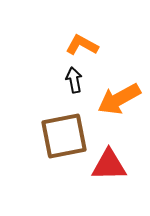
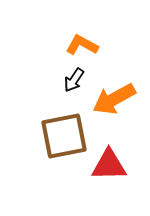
black arrow: rotated 135 degrees counterclockwise
orange arrow: moved 5 px left
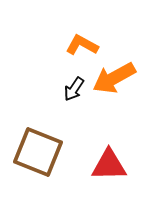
black arrow: moved 9 px down
orange arrow: moved 21 px up
brown square: moved 26 px left, 16 px down; rotated 33 degrees clockwise
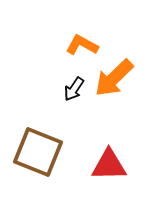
orange arrow: rotated 15 degrees counterclockwise
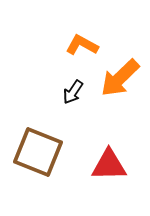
orange arrow: moved 6 px right
black arrow: moved 1 px left, 3 px down
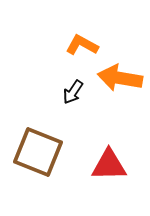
orange arrow: rotated 54 degrees clockwise
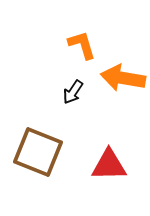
orange L-shape: rotated 44 degrees clockwise
orange arrow: moved 3 px right
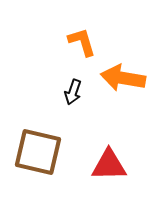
orange L-shape: moved 3 px up
black arrow: rotated 15 degrees counterclockwise
brown square: rotated 9 degrees counterclockwise
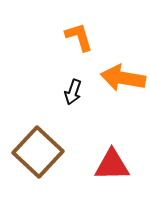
orange L-shape: moved 3 px left, 5 px up
brown square: rotated 30 degrees clockwise
red triangle: moved 3 px right
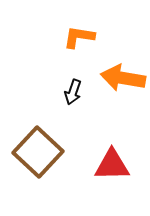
orange L-shape: rotated 64 degrees counterclockwise
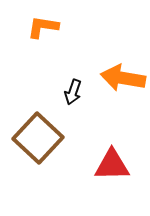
orange L-shape: moved 36 px left, 10 px up
brown square: moved 14 px up
